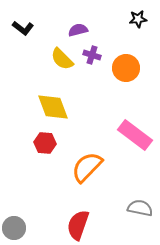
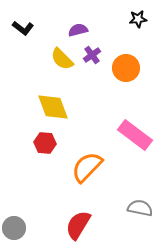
purple cross: rotated 36 degrees clockwise
red semicircle: rotated 12 degrees clockwise
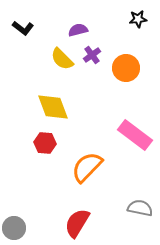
red semicircle: moved 1 px left, 2 px up
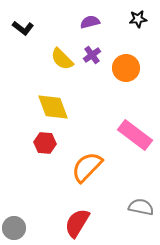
purple semicircle: moved 12 px right, 8 px up
gray semicircle: moved 1 px right, 1 px up
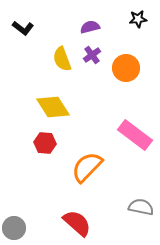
purple semicircle: moved 5 px down
yellow semicircle: rotated 25 degrees clockwise
yellow diamond: rotated 12 degrees counterclockwise
red semicircle: rotated 100 degrees clockwise
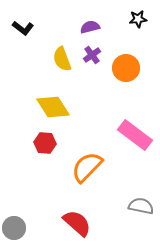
gray semicircle: moved 1 px up
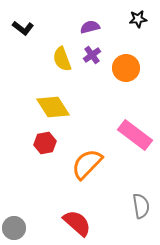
red hexagon: rotated 15 degrees counterclockwise
orange semicircle: moved 3 px up
gray semicircle: rotated 70 degrees clockwise
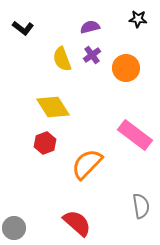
black star: rotated 12 degrees clockwise
red hexagon: rotated 10 degrees counterclockwise
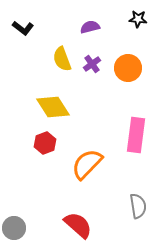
purple cross: moved 9 px down
orange circle: moved 2 px right
pink rectangle: moved 1 px right; rotated 60 degrees clockwise
gray semicircle: moved 3 px left
red semicircle: moved 1 px right, 2 px down
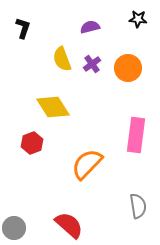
black L-shape: rotated 110 degrees counterclockwise
red hexagon: moved 13 px left
red semicircle: moved 9 px left
